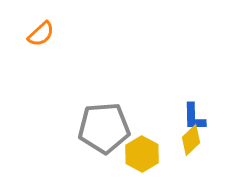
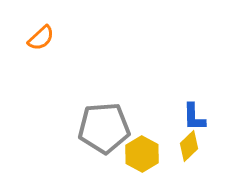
orange semicircle: moved 4 px down
yellow diamond: moved 2 px left, 6 px down
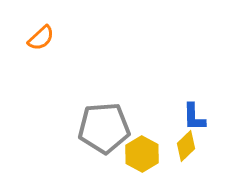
yellow diamond: moved 3 px left
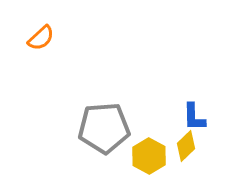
yellow hexagon: moved 7 px right, 2 px down
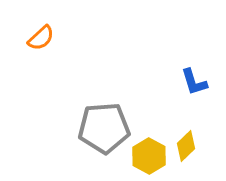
blue L-shape: moved 35 px up; rotated 16 degrees counterclockwise
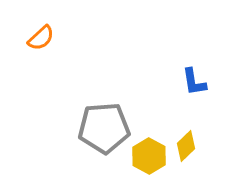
blue L-shape: rotated 8 degrees clockwise
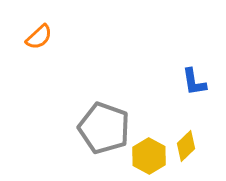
orange semicircle: moved 2 px left, 1 px up
gray pentagon: rotated 24 degrees clockwise
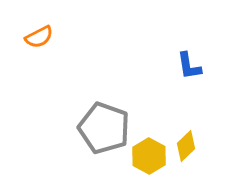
orange semicircle: rotated 16 degrees clockwise
blue L-shape: moved 5 px left, 16 px up
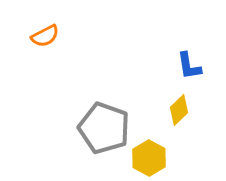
orange semicircle: moved 6 px right, 1 px up
yellow diamond: moved 7 px left, 36 px up
yellow hexagon: moved 2 px down
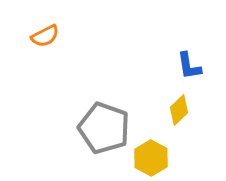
yellow hexagon: moved 2 px right
